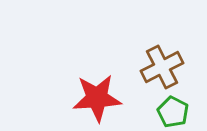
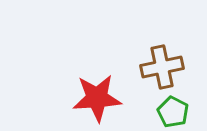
brown cross: rotated 15 degrees clockwise
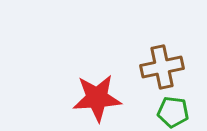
green pentagon: rotated 20 degrees counterclockwise
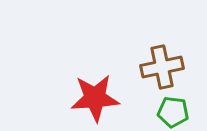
red star: moved 2 px left
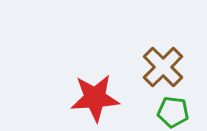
brown cross: moved 1 px right; rotated 33 degrees counterclockwise
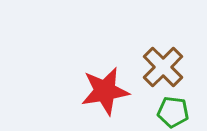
red star: moved 10 px right, 7 px up; rotated 6 degrees counterclockwise
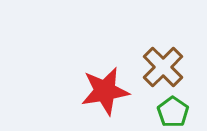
green pentagon: rotated 28 degrees clockwise
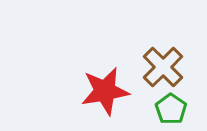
green pentagon: moved 2 px left, 3 px up
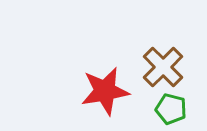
green pentagon: rotated 20 degrees counterclockwise
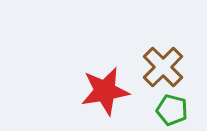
green pentagon: moved 1 px right, 1 px down
